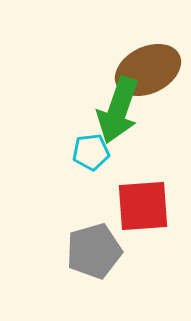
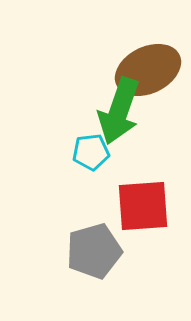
green arrow: moved 1 px right, 1 px down
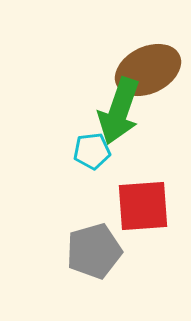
cyan pentagon: moved 1 px right, 1 px up
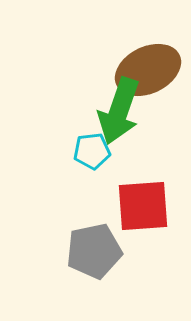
gray pentagon: rotated 4 degrees clockwise
